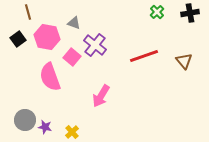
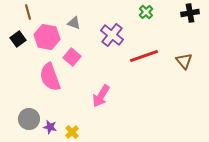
green cross: moved 11 px left
purple cross: moved 17 px right, 10 px up
gray circle: moved 4 px right, 1 px up
purple star: moved 5 px right
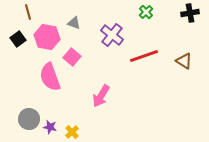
brown triangle: rotated 18 degrees counterclockwise
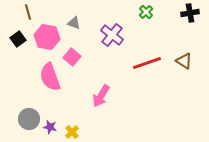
red line: moved 3 px right, 7 px down
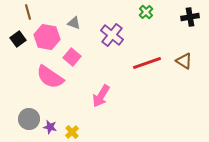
black cross: moved 4 px down
pink semicircle: rotated 36 degrees counterclockwise
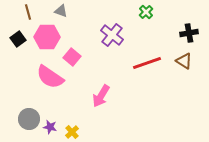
black cross: moved 1 px left, 16 px down
gray triangle: moved 13 px left, 12 px up
pink hexagon: rotated 10 degrees counterclockwise
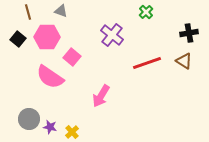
black square: rotated 14 degrees counterclockwise
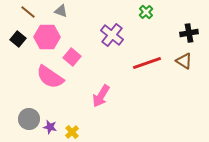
brown line: rotated 35 degrees counterclockwise
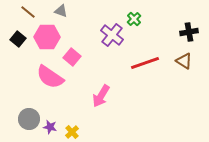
green cross: moved 12 px left, 7 px down
black cross: moved 1 px up
red line: moved 2 px left
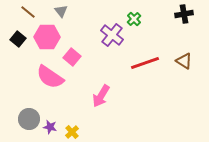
gray triangle: rotated 32 degrees clockwise
black cross: moved 5 px left, 18 px up
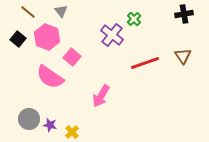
pink hexagon: rotated 20 degrees clockwise
brown triangle: moved 1 px left, 5 px up; rotated 24 degrees clockwise
purple star: moved 2 px up
